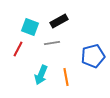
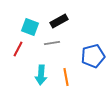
cyan arrow: rotated 18 degrees counterclockwise
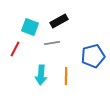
red line: moved 3 px left
orange line: moved 1 px up; rotated 12 degrees clockwise
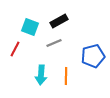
gray line: moved 2 px right; rotated 14 degrees counterclockwise
